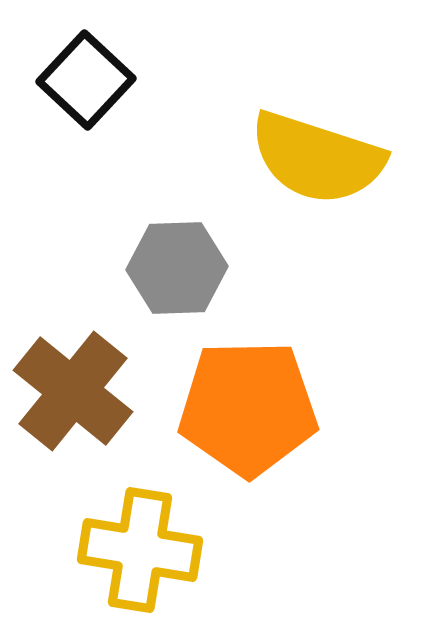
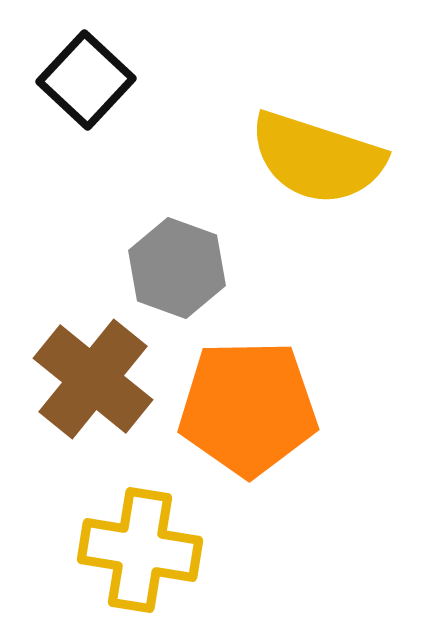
gray hexagon: rotated 22 degrees clockwise
brown cross: moved 20 px right, 12 px up
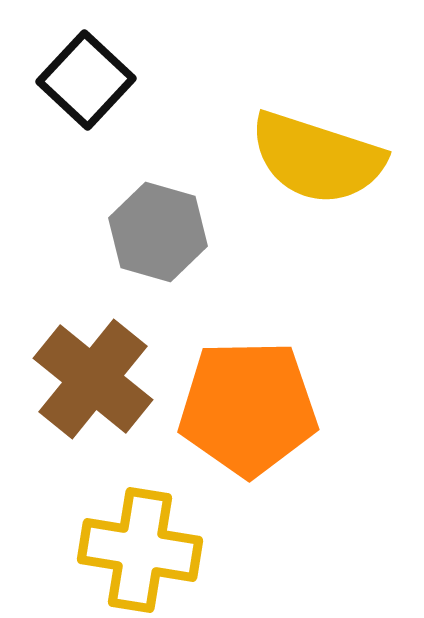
gray hexagon: moved 19 px left, 36 px up; rotated 4 degrees counterclockwise
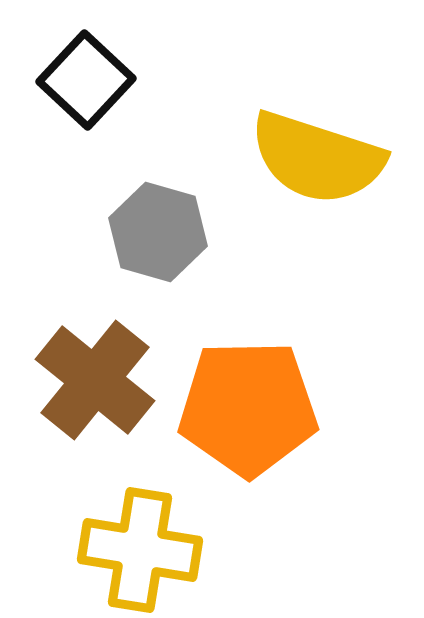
brown cross: moved 2 px right, 1 px down
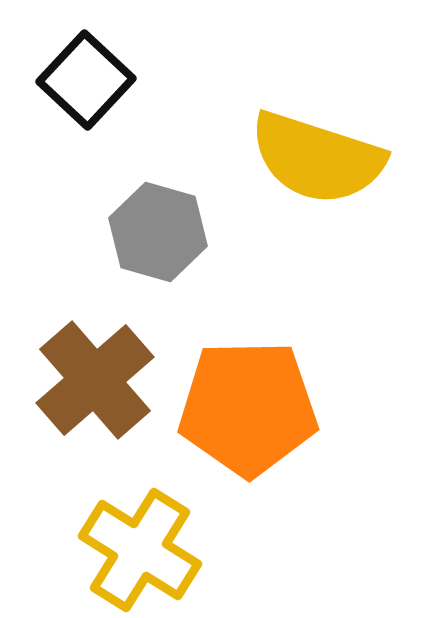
brown cross: rotated 10 degrees clockwise
yellow cross: rotated 23 degrees clockwise
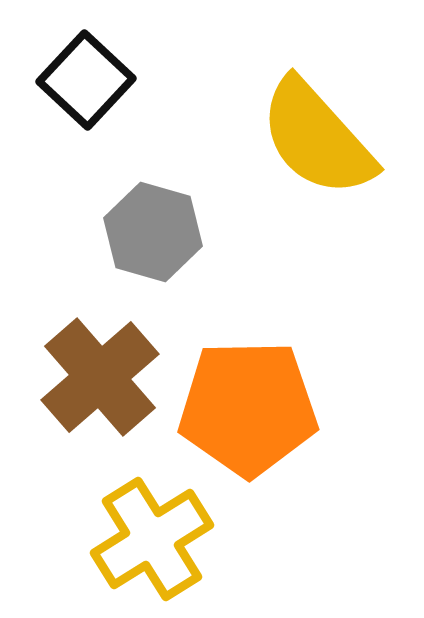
yellow semicircle: moved 20 px up; rotated 30 degrees clockwise
gray hexagon: moved 5 px left
brown cross: moved 5 px right, 3 px up
yellow cross: moved 12 px right, 11 px up; rotated 26 degrees clockwise
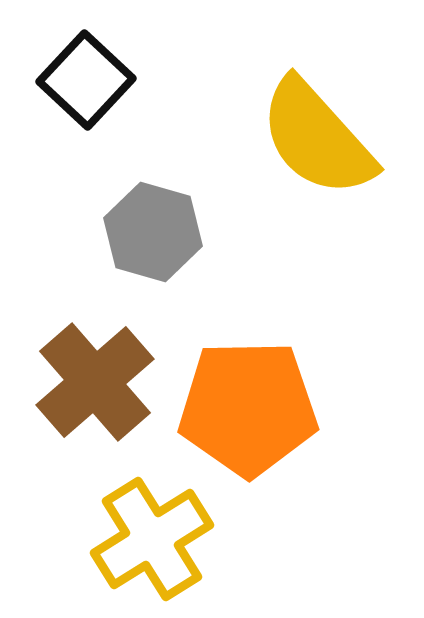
brown cross: moved 5 px left, 5 px down
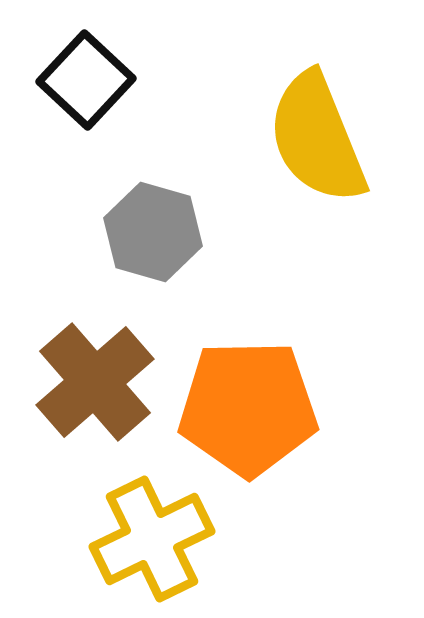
yellow semicircle: rotated 20 degrees clockwise
yellow cross: rotated 6 degrees clockwise
